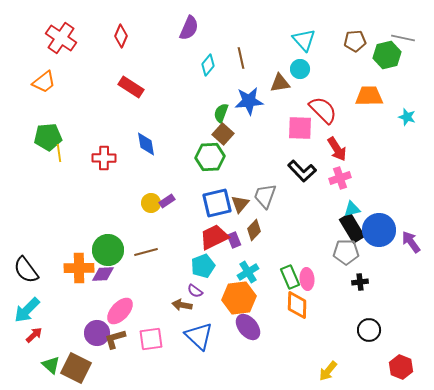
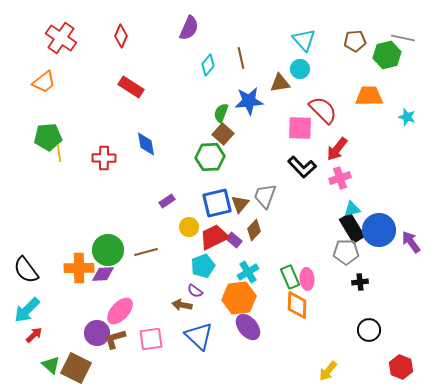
red arrow at (337, 149): rotated 70 degrees clockwise
black L-shape at (302, 171): moved 4 px up
yellow circle at (151, 203): moved 38 px right, 24 px down
purple rectangle at (234, 240): rotated 28 degrees counterclockwise
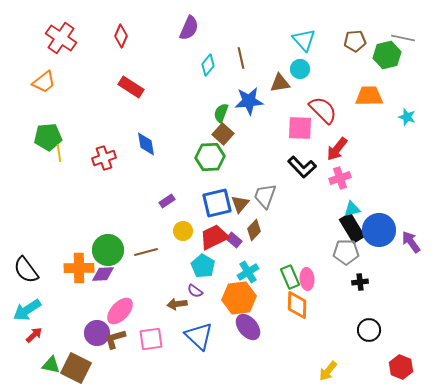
red cross at (104, 158): rotated 20 degrees counterclockwise
yellow circle at (189, 227): moved 6 px left, 4 px down
cyan pentagon at (203, 266): rotated 20 degrees counterclockwise
brown arrow at (182, 305): moved 5 px left, 1 px up; rotated 18 degrees counterclockwise
cyan arrow at (27, 310): rotated 12 degrees clockwise
green triangle at (51, 365): rotated 30 degrees counterclockwise
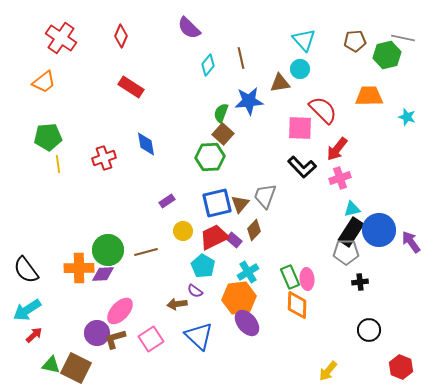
purple semicircle at (189, 28): rotated 110 degrees clockwise
yellow line at (59, 153): moved 1 px left, 11 px down
black rectangle at (352, 228): moved 1 px left, 4 px down; rotated 64 degrees clockwise
purple ellipse at (248, 327): moved 1 px left, 4 px up
pink square at (151, 339): rotated 25 degrees counterclockwise
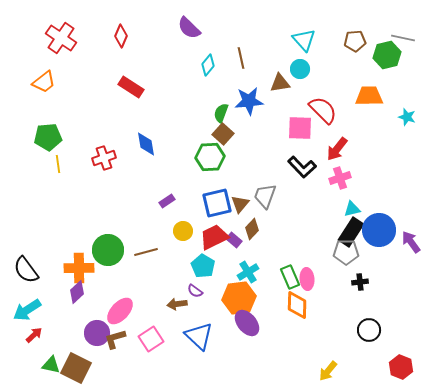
brown diamond at (254, 230): moved 2 px left, 1 px up
purple diamond at (103, 274): moved 26 px left, 18 px down; rotated 40 degrees counterclockwise
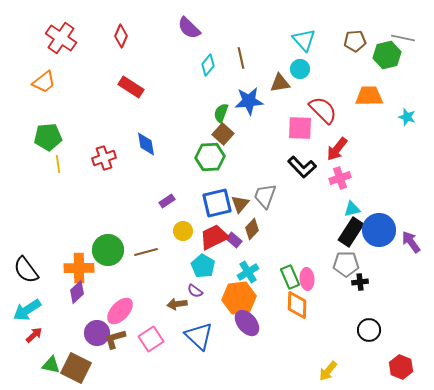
gray pentagon at (346, 252): moved 12 px down
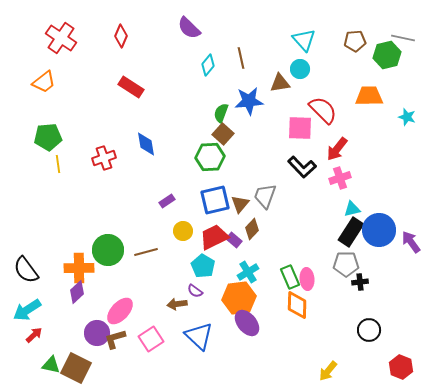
blue square at (217, 203): moved 2 px left, 3 px up
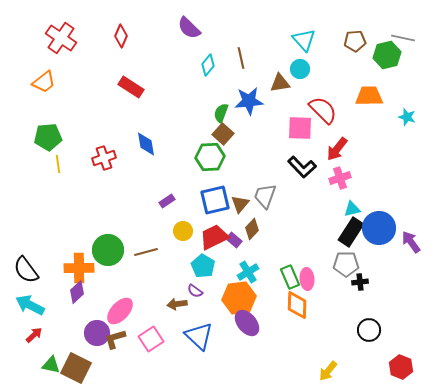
blue circle at (379, 230): moved 2 px up
cyan arrow at (27, 310): moved 3 px right, 5 px up; rotated 60 degrees clockwise
